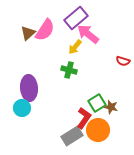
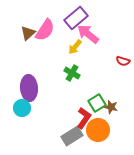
green cross: moved 3 px right, 3 px down; rotated 14 degrees clockwise
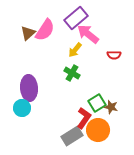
yellow arrow: moved 3 px down
red semicircle: moved 9 px left, 6 px up; rotated 16 degrees counterclockwise
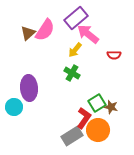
cyan circle: moved 8 px left, 1 px up
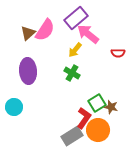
red semicircle: moved 4 px right, 2 px up
purple ellipse: moved 1 px left, 17 px up
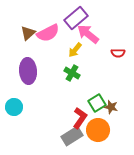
pink semicircle: moved 3 px right, 3 px down; rotated 30 degrees clockwise
red L-shape: moved 4 px left
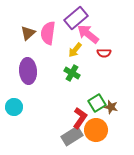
pink semicircle: rotated 125 degrees clockwise
red semicircle: moved 14 px left
orange circle: moved 2 px left
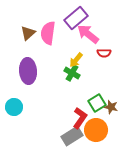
yellow arrow: moved 1 px right, 10 px down
